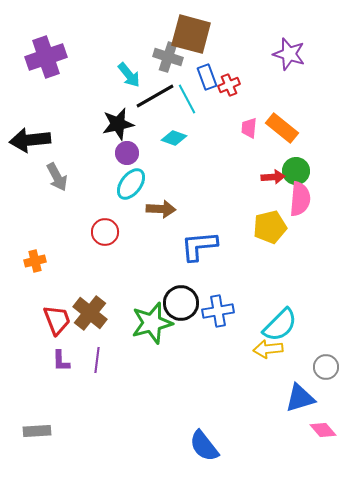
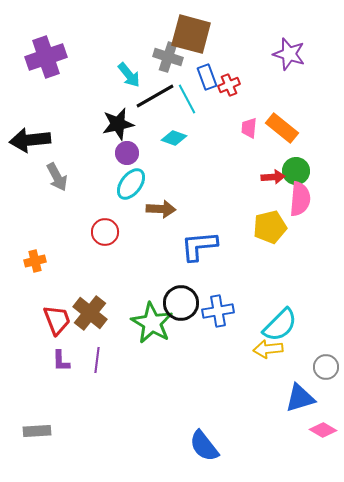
green star: rotated 27 degrees counterclockwise
pink diamond: rotated 20 degrees counterclockwise
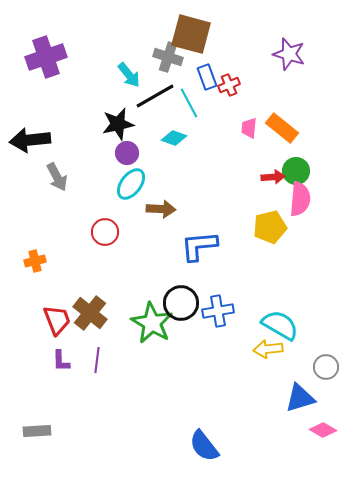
cyan line: moved 2 px right, 4 px down
cyan semicircle: rotated 105 degrees counterclockwise
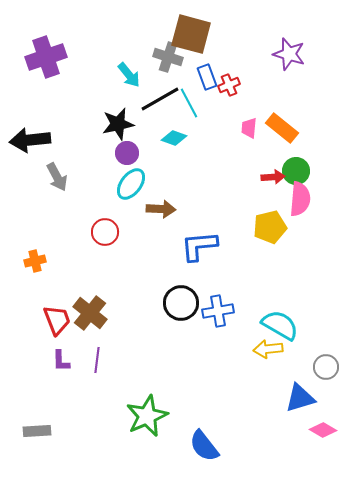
black line: moved 5 px right, 3 px down
green star: moved 5 px left, 93 px down; rotated 18 degrees clockwise
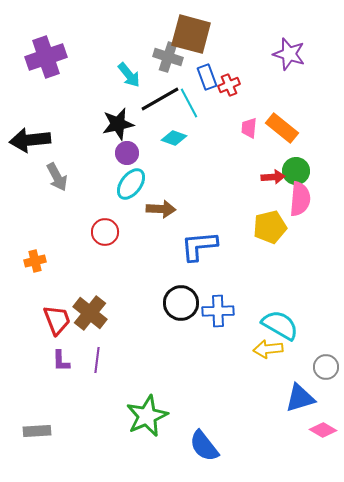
blue cross: rotated 8 degrees clockwise
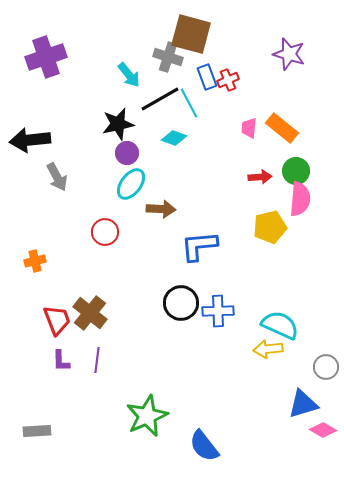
red cross: moved 1 px left, 5 px up
red arrow: moved 13 px left
cyan semicircle: rotated 6 degrees counterclockwise
blue triangle: moved 3 px right, 6 px down
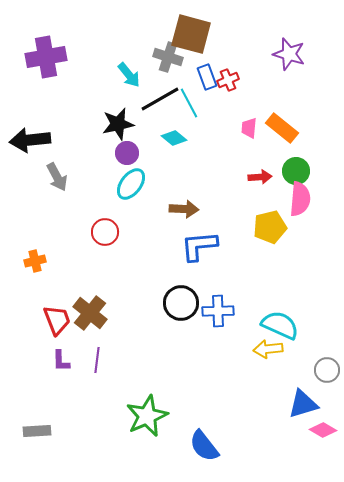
purple cross: rotated 9 degrees clockwise
cyan diamond: rotated 20 degrees clockwise
brown arrow: moved 23 px right
gray circle: moved 1 px right, 3 px down
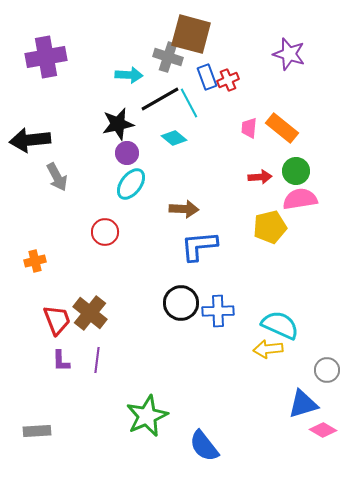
cyan arrow: rotated 48 degrees counterclockwise
pink semicircle: rotated 104 degrees counterclockwise
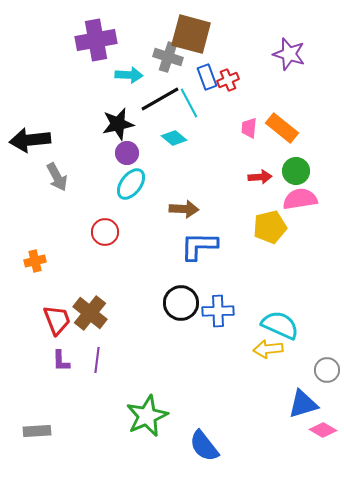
purple cross: moved 50 px right, 17 px up
blue L-shape: rotated 6 degrees clockwise
